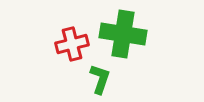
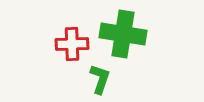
red cross: rotated 12 degrees clockwise
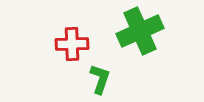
green cross: moved 17 px right, 3 px up; rotated 33 degrees counterclockwise
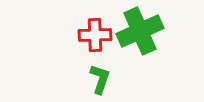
red cross: moved 23 px right, 9 px up
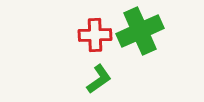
green L-shape: moved 1 px left; rotated 36 degrees clockwise
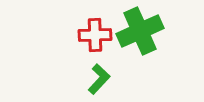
green L-shape: rotated 12 degrees counterclockwise
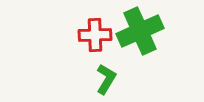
green L-shape: moved 7 px right; rotated 12 degrees counterclockwise
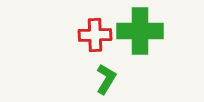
green cross: rotated 24 degrees clockwise
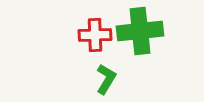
green cross: rotated 6 degrees counterclockwise
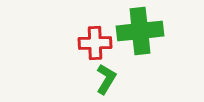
red cross: moved 8 px down
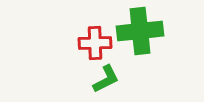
green L-shape: rotated 32 degrees clockwise
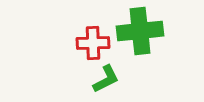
red cross: moved 2 px left
